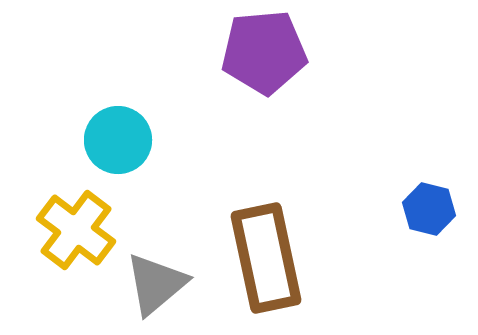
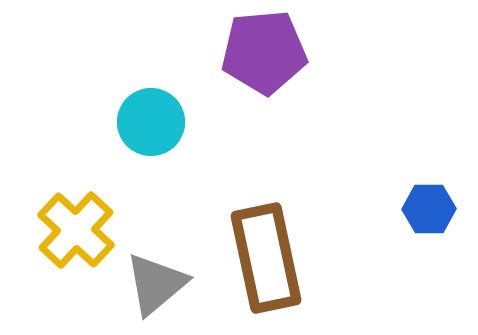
cyan circle: moved 33 px right, 18 px up
blue hexagon: rotated 15 degrees counterclockwise
yellow cross: rotated 6 degrees clockwise
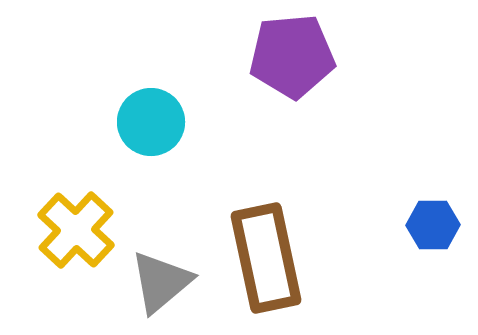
purple pentagon: moved 28 px right, 4 px down
blue hexagon: moved 4 px right, 16 px down
gray triangle: moved 5 px right, 2 px up
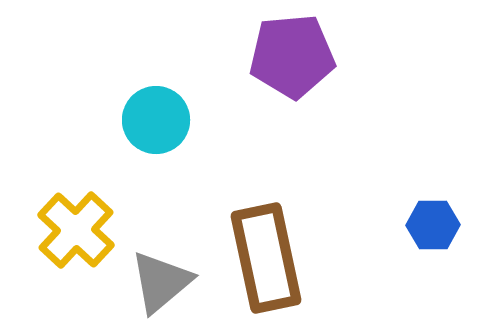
cyan circle: moved 5 px right, 2 px up
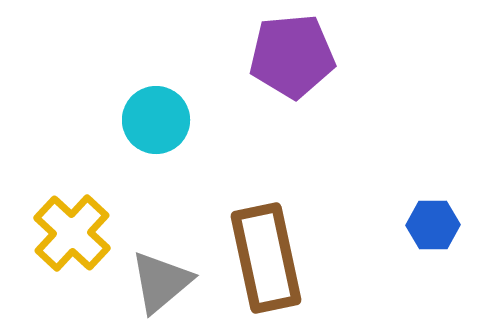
yellow cross: moved 4 px left, 3 px down
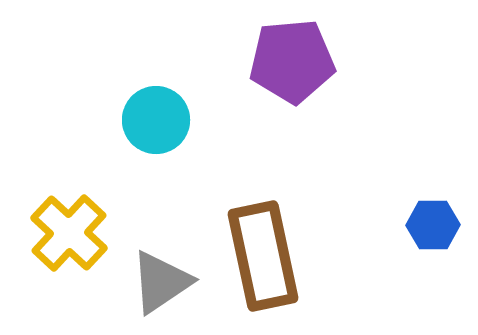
purple pentagon: moved 5 px down
yellow cross: moved 3 px left
brown rectangle: moved 3 px left, 2 px up
gray triangle: rotated 6 degrees clockwise
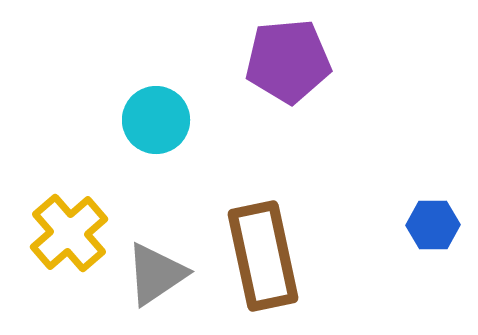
purple pentagon: moved 4 px left
yellow cross: rotated 6 degrees clockwise
gray triangle: moved 5 px left, 8 px up
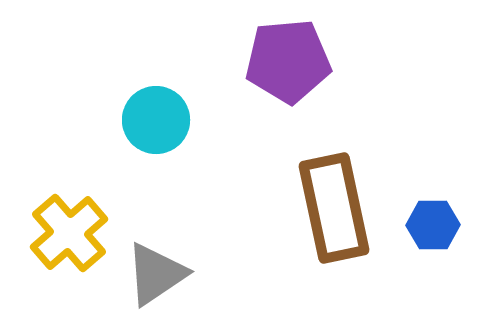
brown rectangle: moved 71 px right, 48 px up
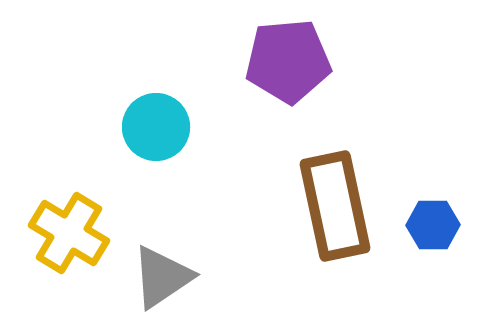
cyan circle: moved 7 px down
brown rectangle: moved 1 px right, 2 px up
yellow cross: rotated 18 degrees counterclockwise
gray triangle: moved 6 px right, 3 px down
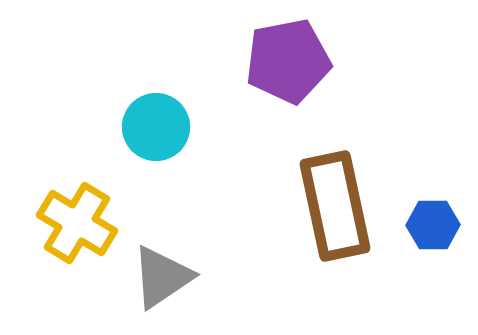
purple pentagon: rotated 6 degrees counterclockwise
yellow cross: moved 8 px right, 10 px up
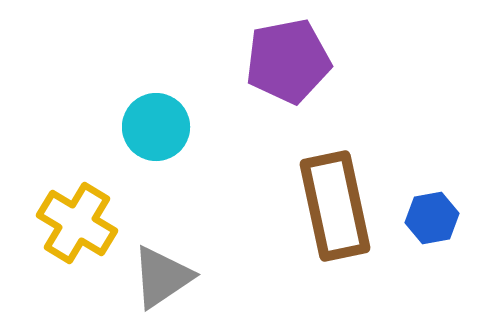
blue hexagon: moved 1 px left, 7 px up; rotated 9 degrees counterclockwise
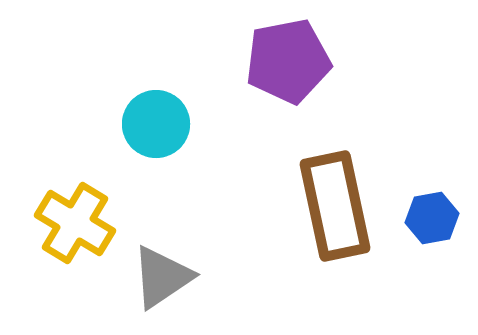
cyan circle: moved 3 px up
yellow cross: moved 2 px left
